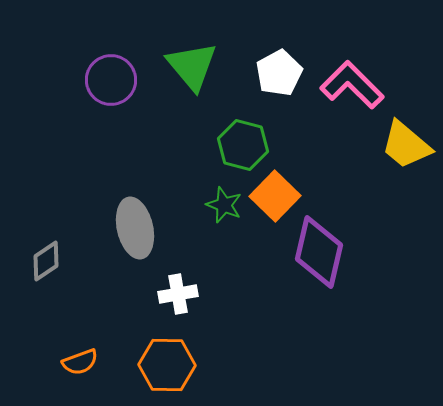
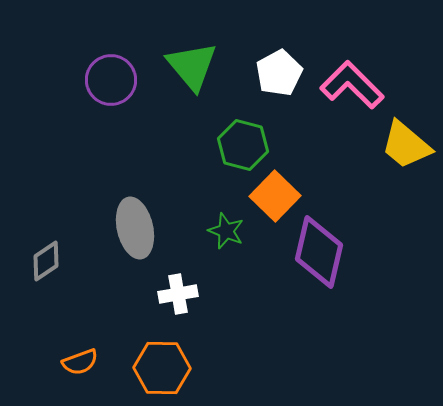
green star: moved 2 px right, 26 px down
orange hexagon: moved 5 px left, 3 px down
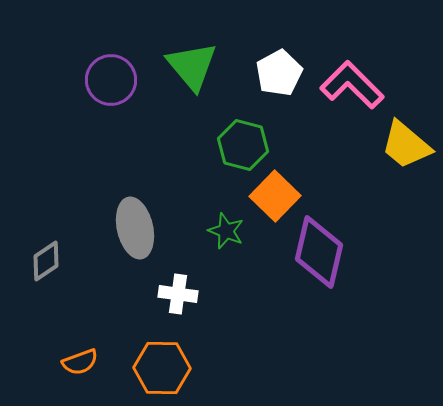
white cross: rotated 18 degrees clockwise
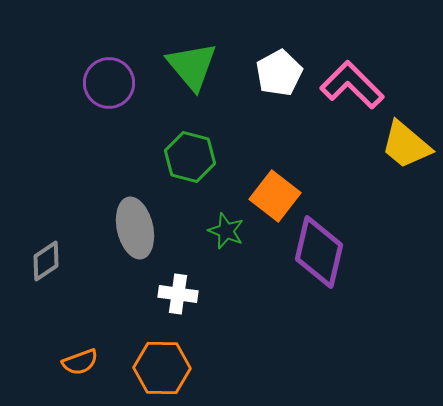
purple circle: moved 2 px left, 3 px down
green hexagon: moved 53 px left, 12 px down
orange square: rotated 6 degrees counterclockwise
